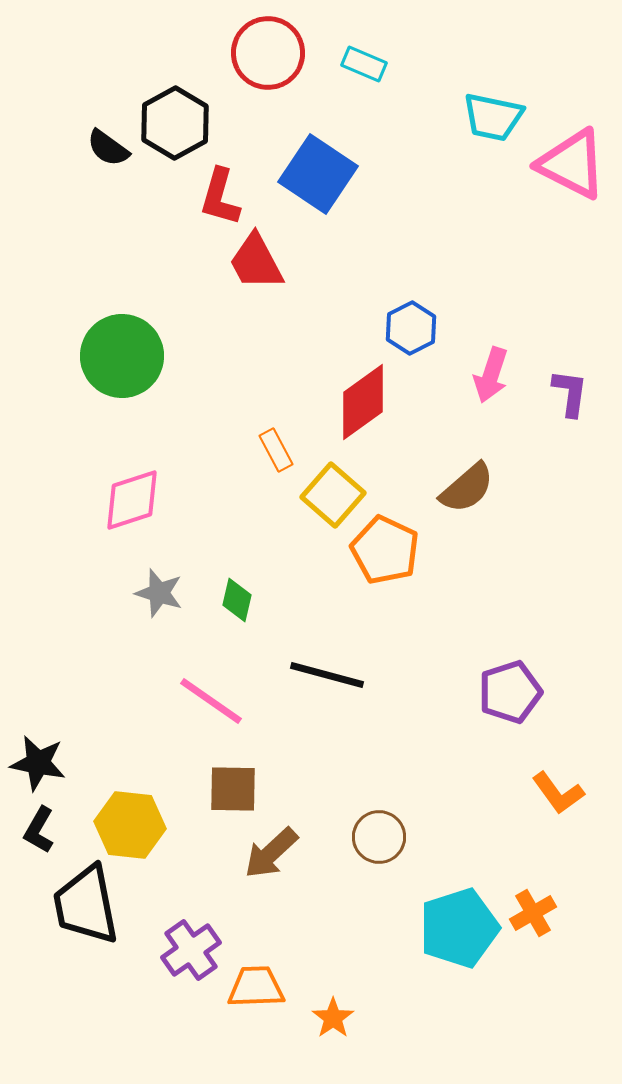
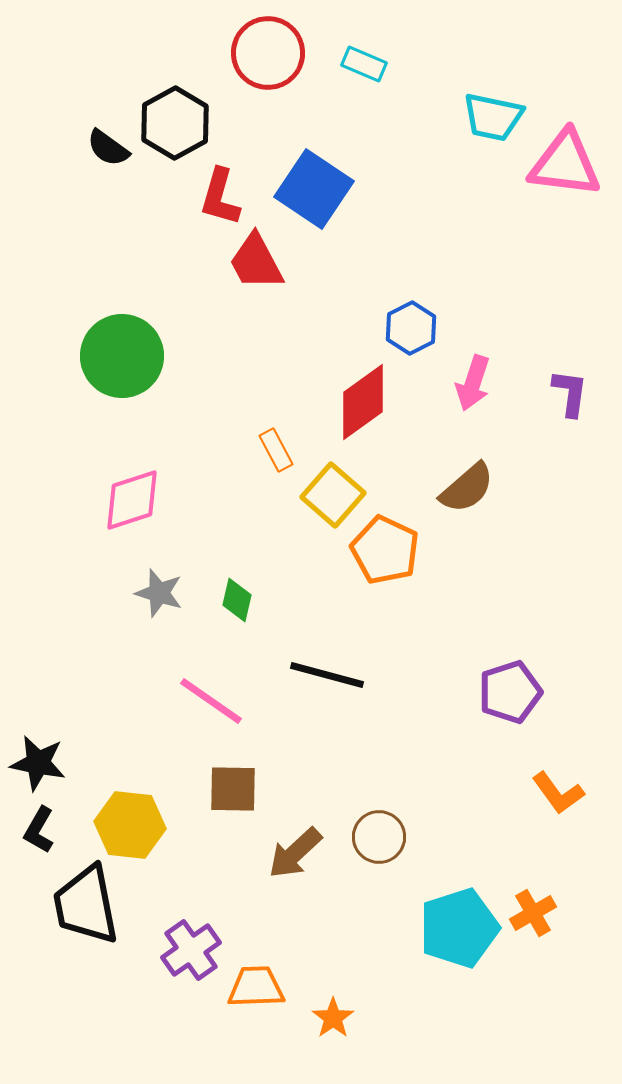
pink triangle: moved 7 px left; rotated 20 degrees counterclockwise
blue square: moved 4 px left, 15 px down
pink arrow: moved 18 px left, 8 px down
brown arrow: moved 24 px right
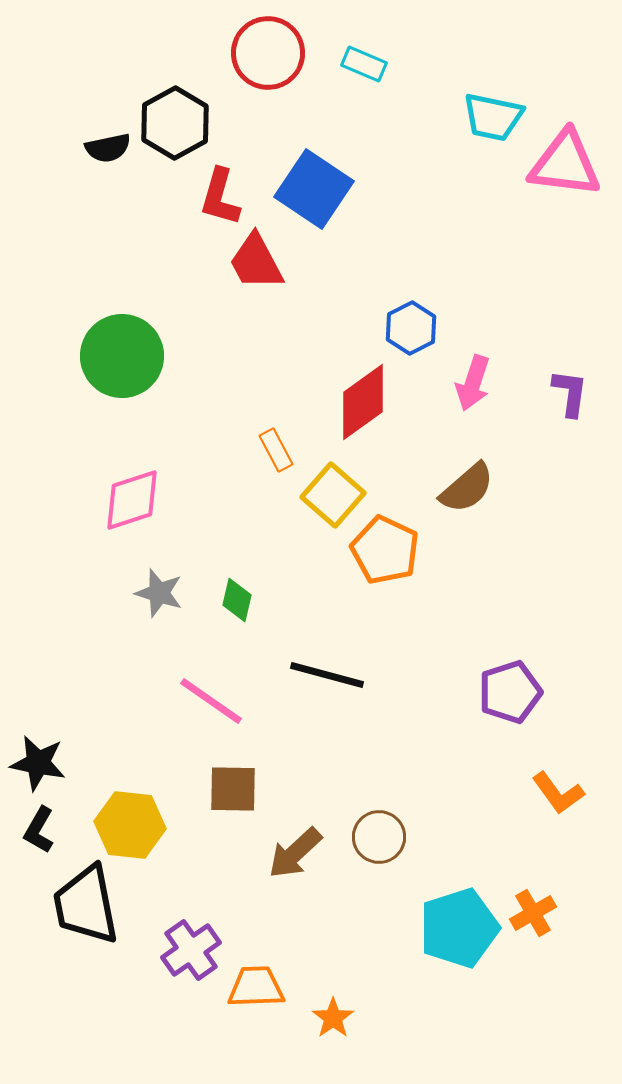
black semicircle: rotated 48 degrees counterclockwise
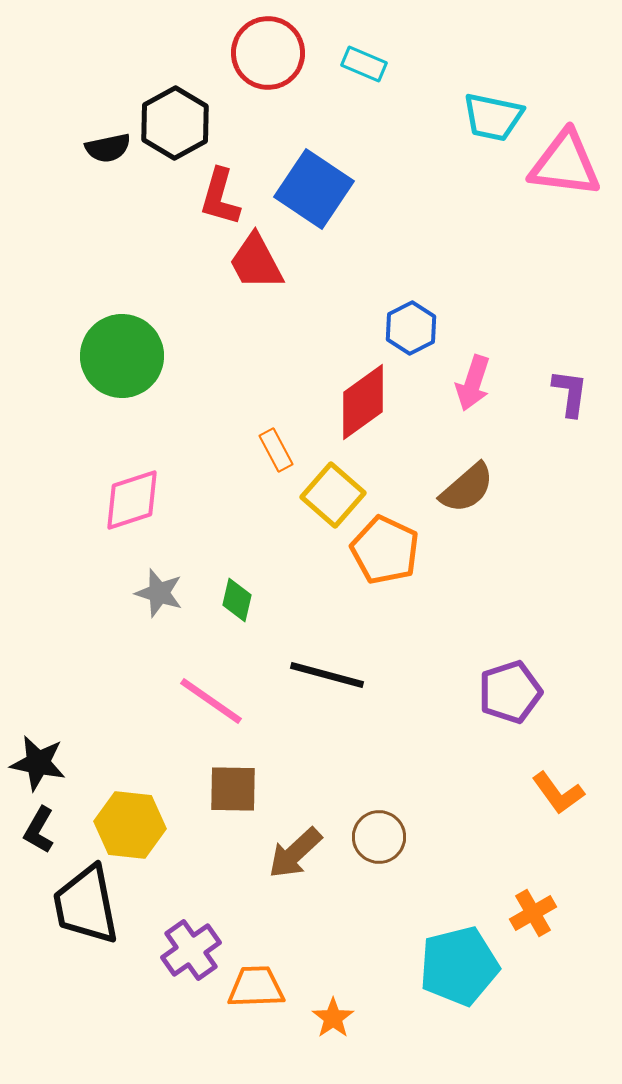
cyan pentagon: moved 38 px down; rotated 4 degrees clockwise
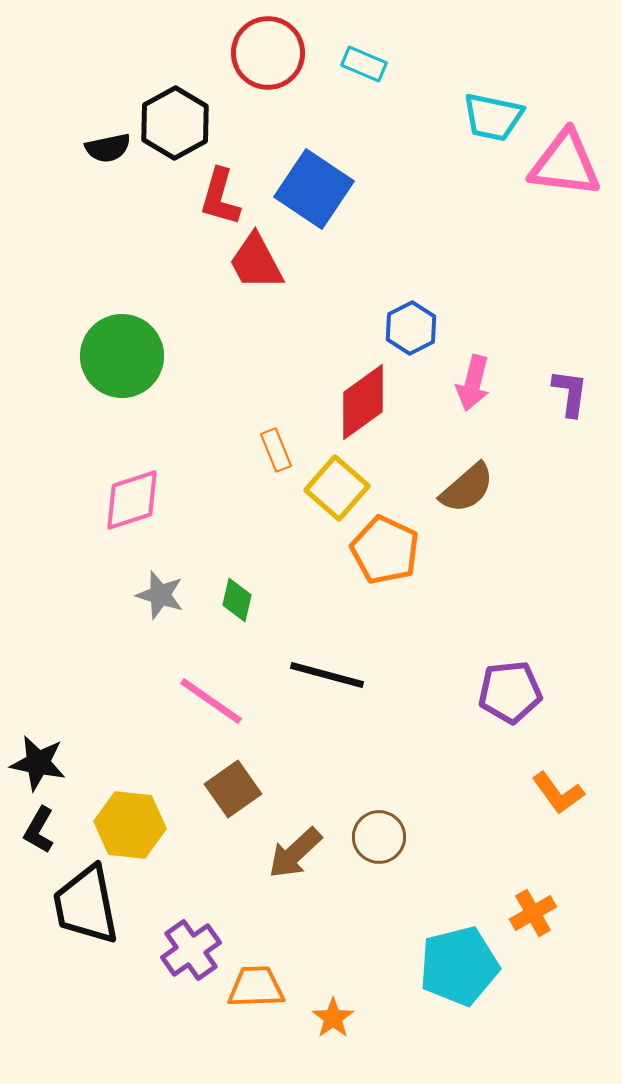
pink arrow: rotated 4 degrees counterclockwise
orange rectangle: rotated 6 degrees clockwise
yellow square: moved 4 px right, 7 px up
gray star: moved 1 px right, 2 px down
purple pentagon: rotated 12 degrees clockwise
brown square: rotated 36 degrees counterclockwise
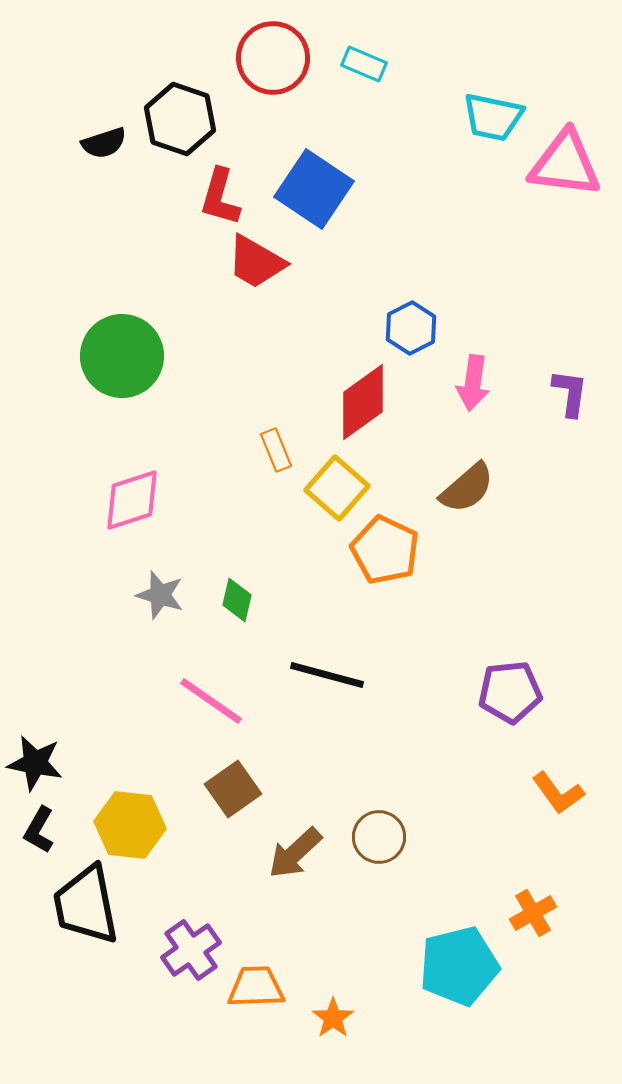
red circle: moved 5 px right, 5 px down
black hexagon: moved 5 px right, 4 px up; rotated 12 degrees counterclockwise
black semicircle: moved 4 px left, 5 px up; rotated 6 degrees counterclockwise
red trapezoid: rotated 32 degrees counterclockwise
pink arrow: rotated 6 degrees counterclockwise
black star: moved 3 px left
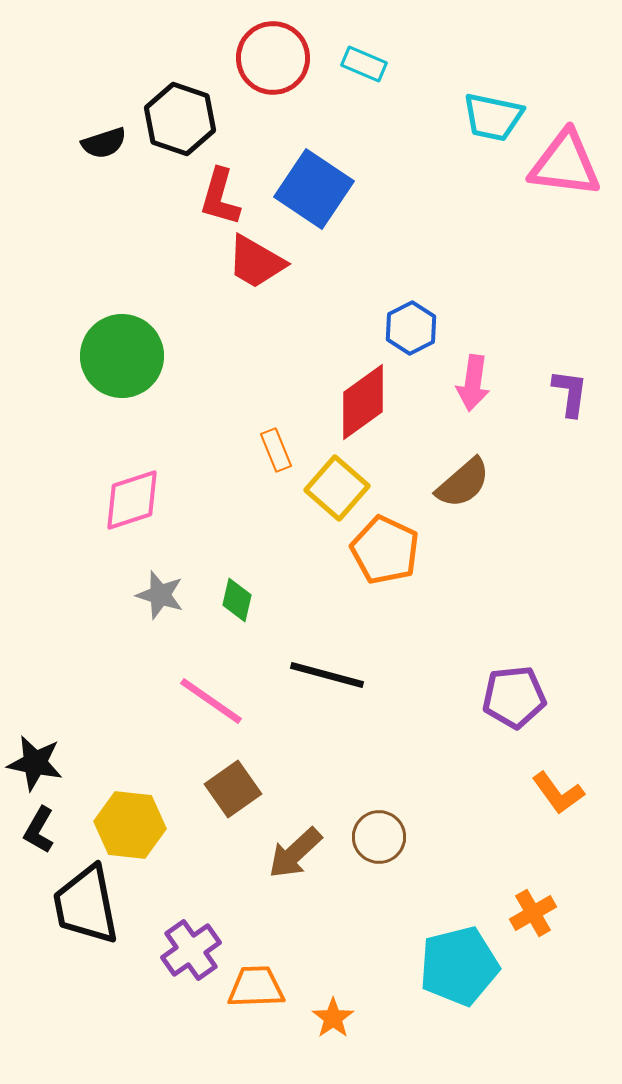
brown semicircle: moved 4 px left, 5 px up
purple pentagon: moved 4 px right, 5 px down
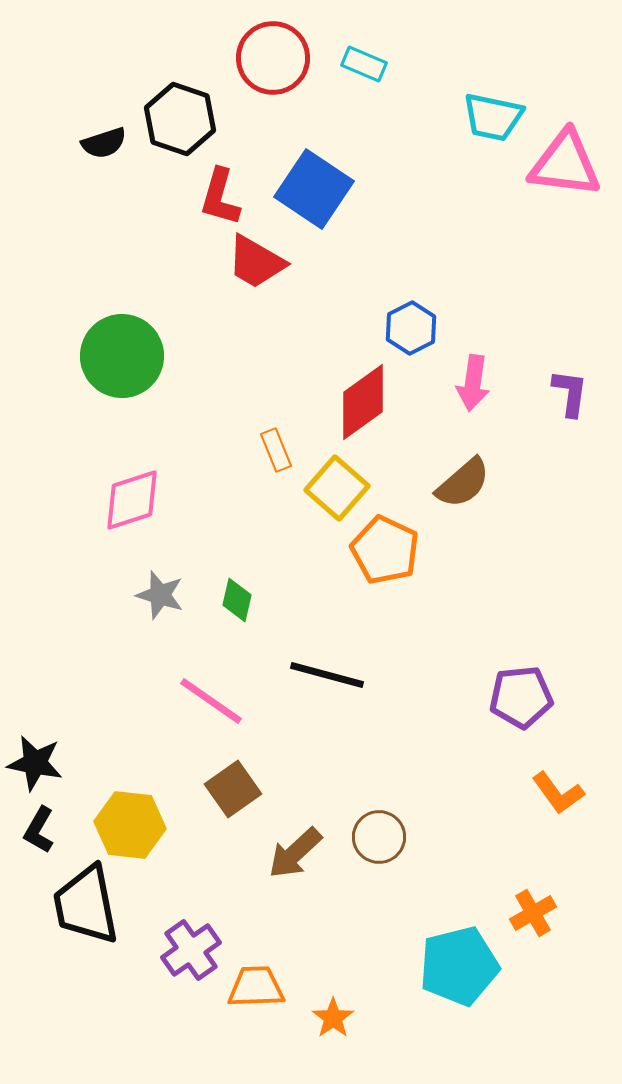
purple pentagon: moved 7 px right
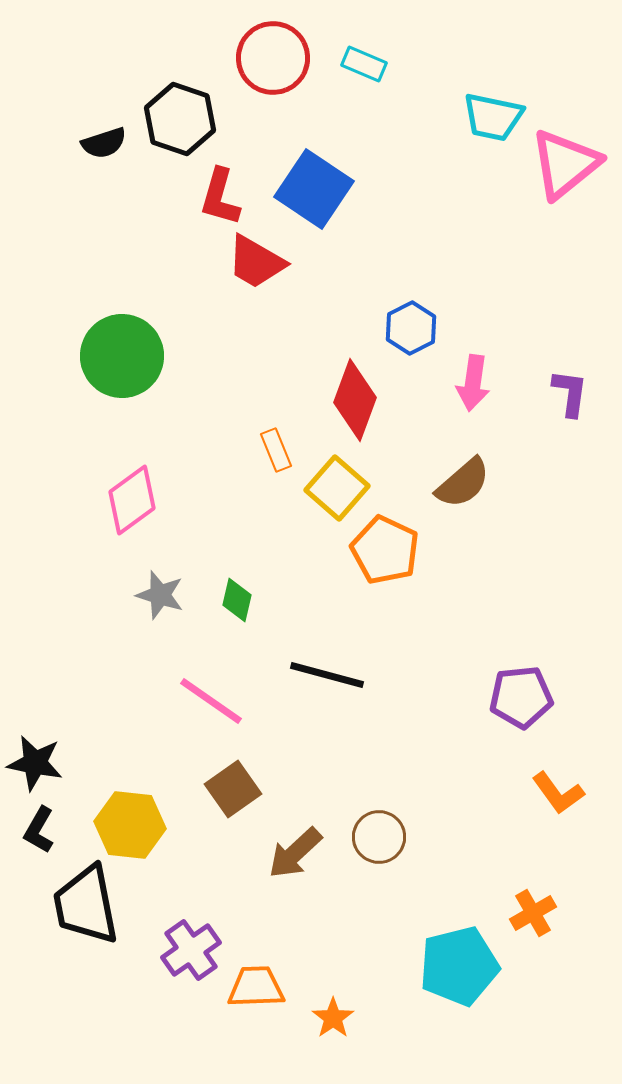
pink triangle: rotated 46 degrees counterclockwise
red diamond: moved 8 px left, 2 px up; rotated 34 degrees counterclockwise
pink diamond: rotated 18 degrees counterclockwise
